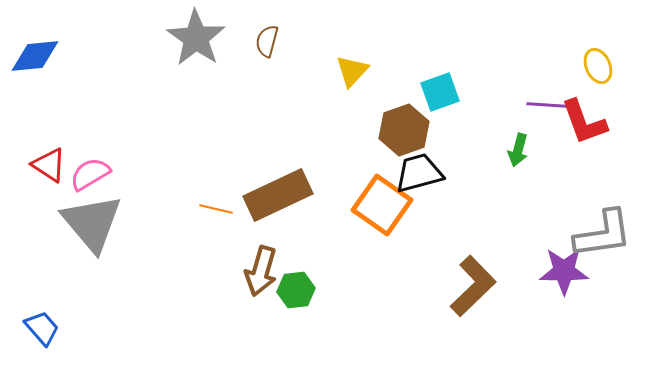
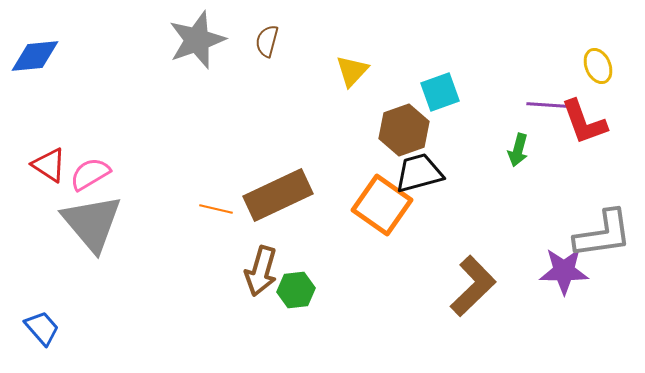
gray star: moved 1 px right, 2 px down; rotated 18 degrees clockwise
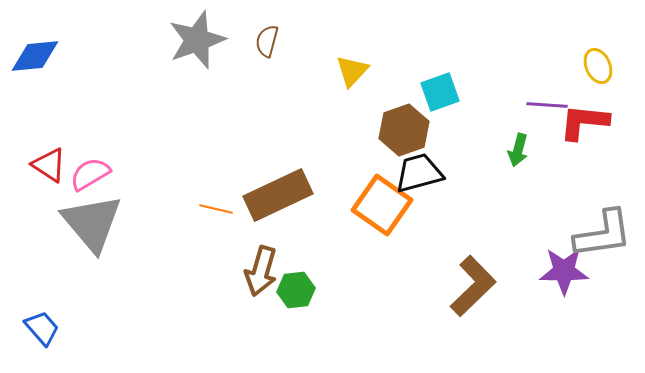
red L-shape: rotated 116 degrees clockwise
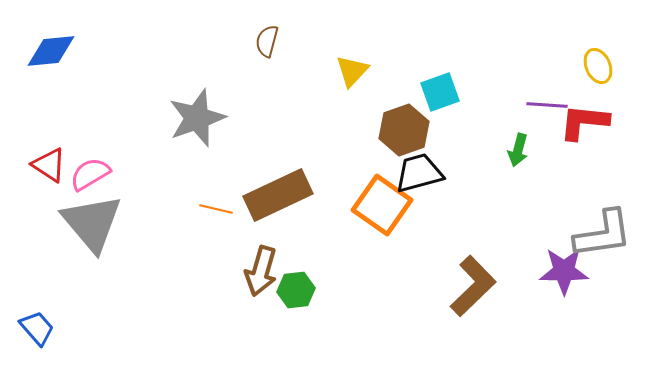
gray star: moved 78 px down
blue diamond: moved 16 px right, 5 px up
blue trapezoid: moved 5 px left
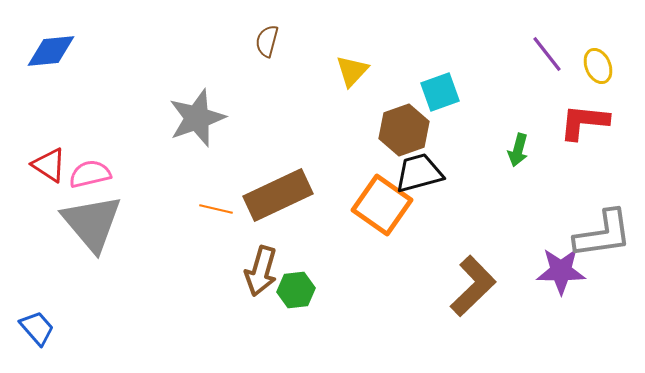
purple line: moved 51 px up; rotated 48 degrees clockwise
pink semicircle: rotated 18 degrees clockwise
purple star: moved 3 px left
